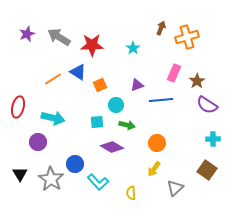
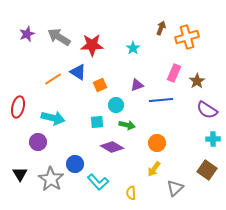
purple semicircle: moved 5 px down
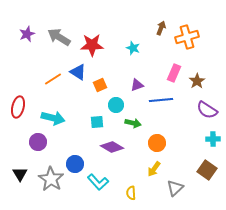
cyan star: rotated 16 degrees counterclockwise
green arrow: moved 6 px right, 2 px up
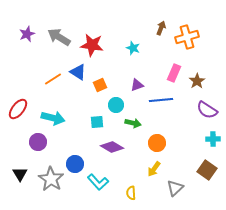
red star: rotated 10 degrees clockwise
red ellipse: moved 2 px down; rotated 25 degrees clockwise
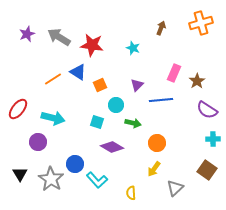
orange cross: moved 14 px right, 14 px up
purple triangle: rotated 24 degrees counterclockwise
cyan square: rotated 24 degrees clockwise
cyan L-shape: moved 1 px left, 2 px up
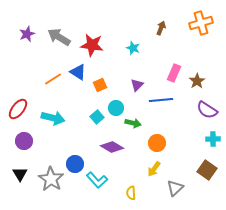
cyan circle: moved 3 px down
cyan square: moved 5 px up; rotated 32 degrees clockwise
purple circle: moved 14 px left, 1 px up
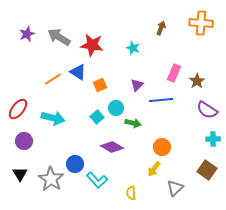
orange cross: rotated 20 degrees clockwise
orange circle: moved 5 px right, 4 px down
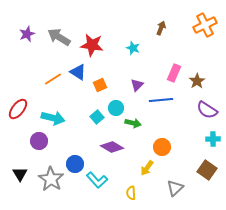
orange cross: moved 4 px right, 2 px down; rotated 30 degrees counterclockwise
purple circle: moved 15 px right
yellow arrow: moved 7 px left, 1 px up
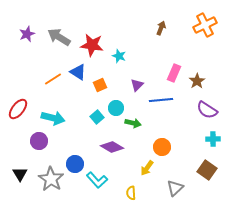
cyan star: moved 14 px left, 8 px down
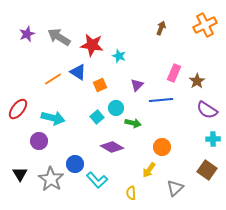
yellow arrow: moved 2 px right, 2 px down
